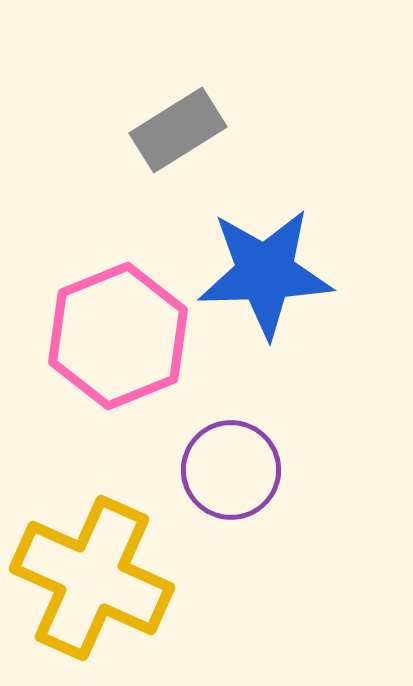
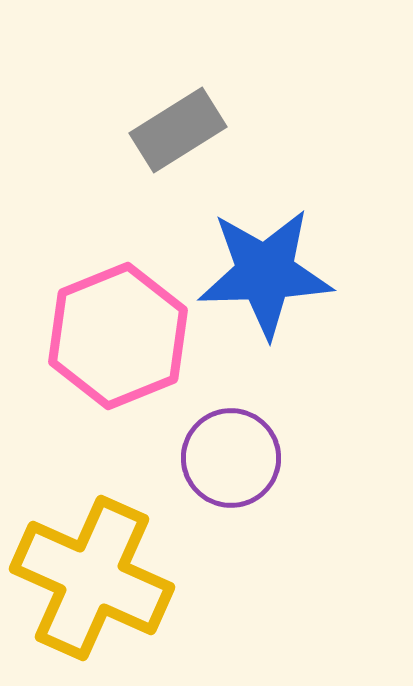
purple circle: moved 12 px up
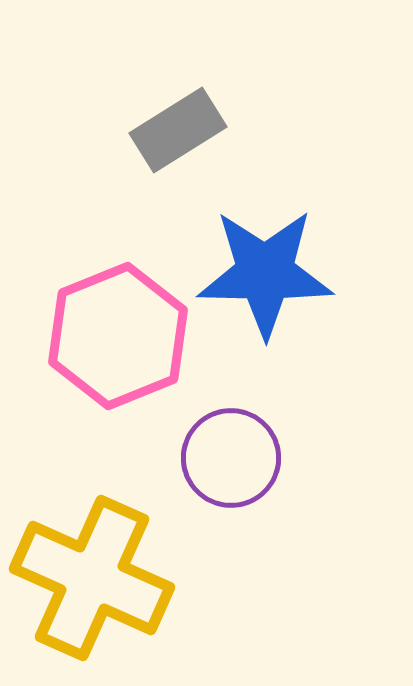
blue star: rotated 3 degrees clockwise
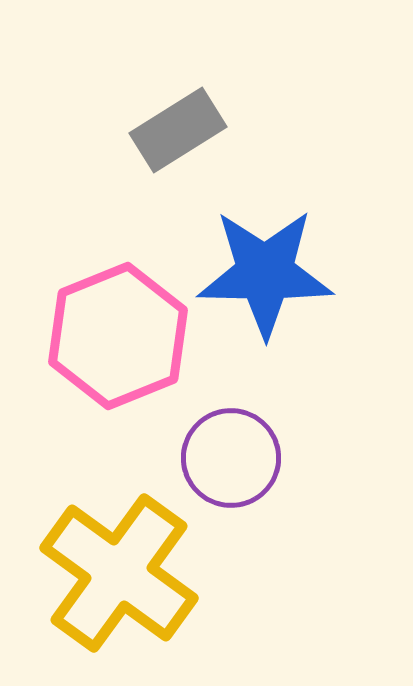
yellow cross: moved 27 px right, 5 px up; rotated 12 degrees clockwise
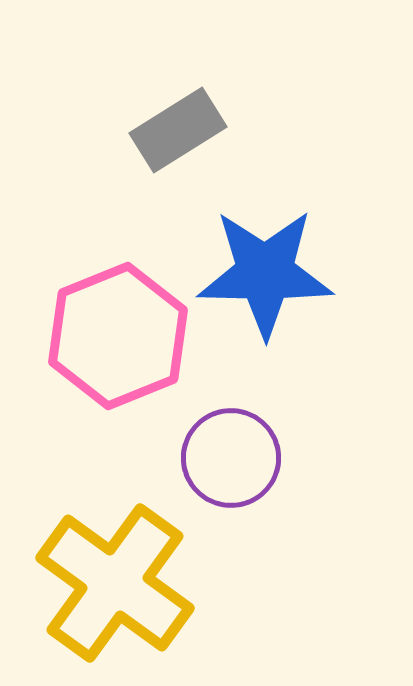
yellow cross: moved 4 px left, 10 px down
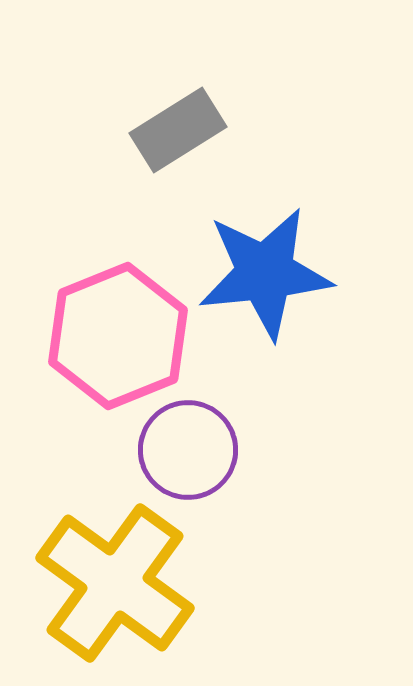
blue star: rotated 7 degrees counterclockwise
purple circle: moved 43 px left, 8 px up
